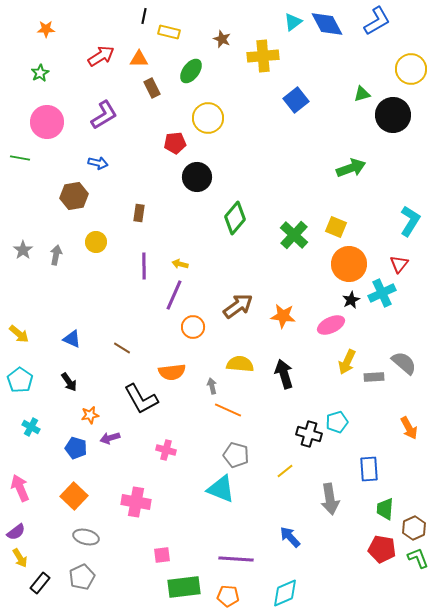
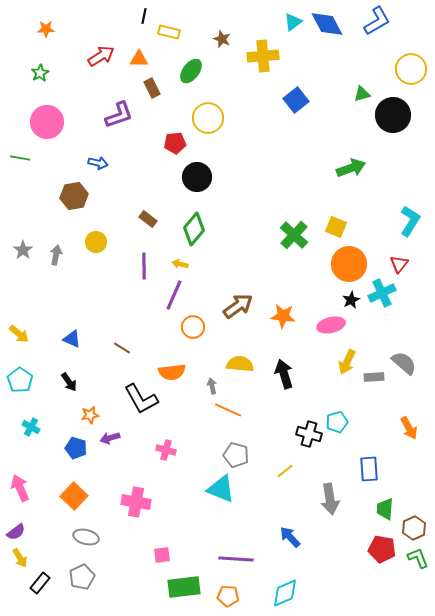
purple L-shape at (104, 115): moved 15 px right; rotated 12 degrees clockwise
brown rectangle at (139, 213): moved 9 px right, 6 px down; rotated 60 degrees counterclockwise
green diamond at (235, 218): moved 41 px left, 11 px down
pink ellipse at (331, 325): rotated 12 degrees clockwise
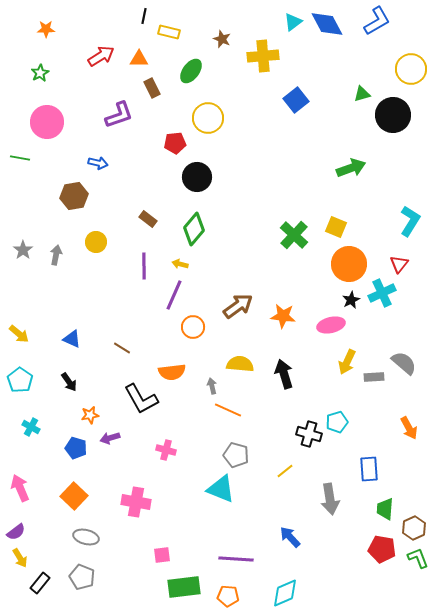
gray pentagon at (82, 577): rotated 25 degrees counterclockwise
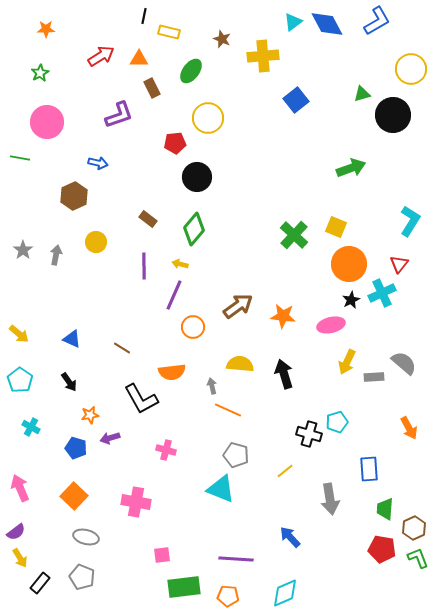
brown hexagon at (74, 196): rotated 16 degrees counterclockwise
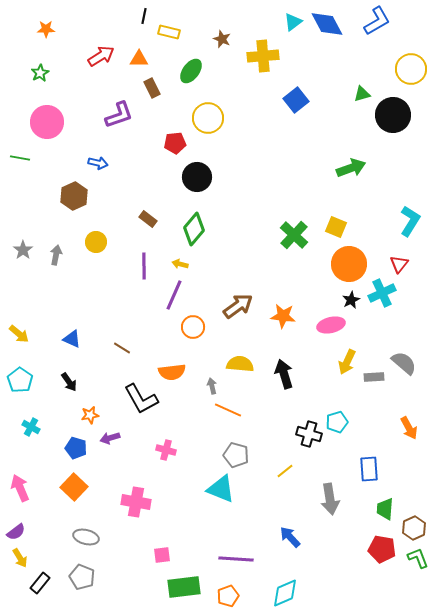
orange square at (74, 496): moved 9 px up
orange pentagon at (228, 596): rotated 25 degrees counterclockwise
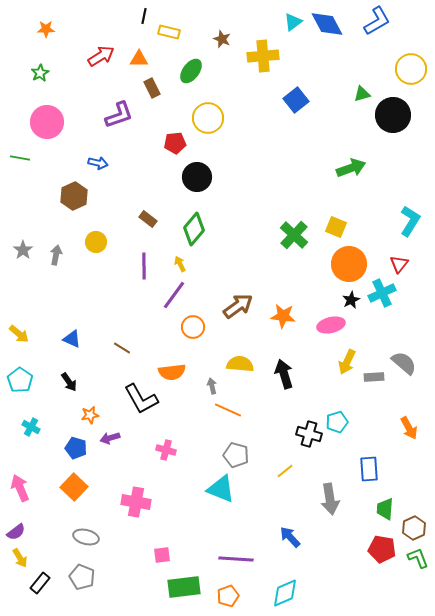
yellow arrow at (180, 264): rotated 49 degrees clockwise
purple line at (174, 295): rotated 12 degrees clockwise
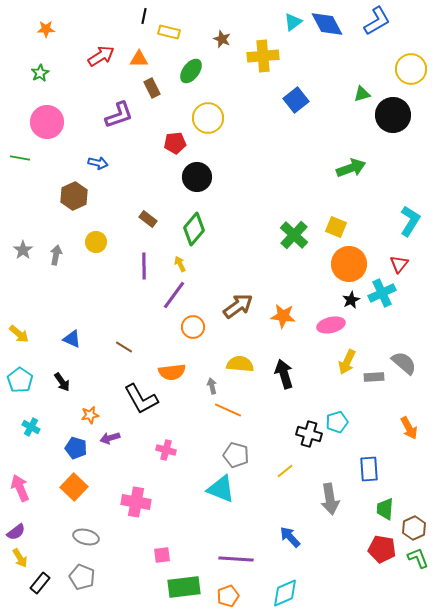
brown line at (122, 348): moved 2 px right, 1 px up
black arrow at (69, 382): moved 7 px left
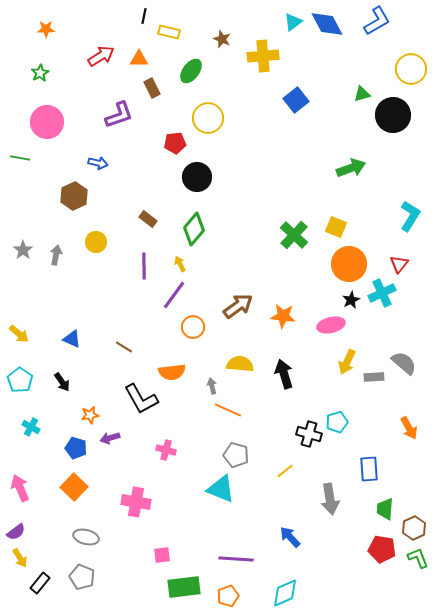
cyan L-shape at (410, 221): moved 5 px up
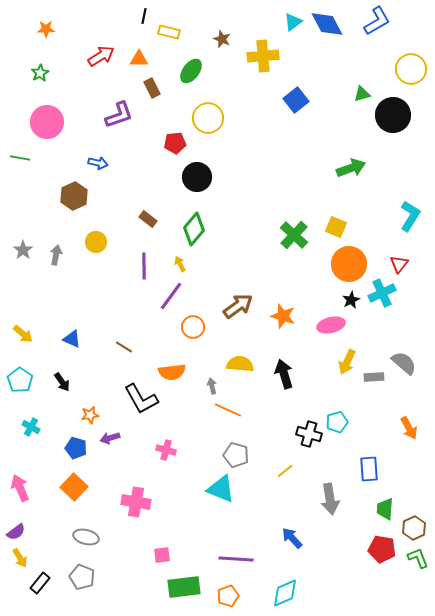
purple line at (174, 295): moved 3 px left, 1 px down
orange star at (283, 316): rotated 10 degrees clockwise
yellow arrow at (19, 334): moved 4 px right
blue arrow at (290, 537): moved 2 px right, 1 px down
